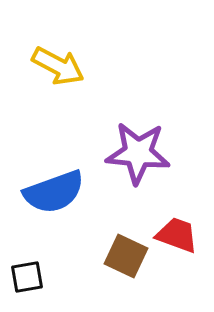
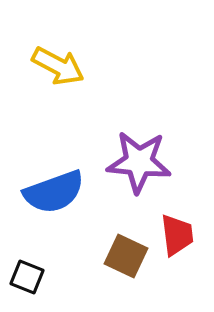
purple star: moved 1 px right, 9 px down
red trapezoid: rotated 63 degrees clockwise
black square: rotated 32 degrees clockwise
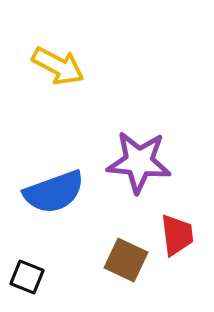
brown square: moved 4 px down
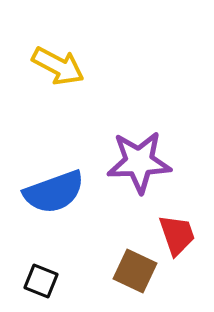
purple star: rotated 8 degrees counterclockwise
red trapezoid: rotated 12 degrees counterclockwise
brown square: moved 9 px right, 11 px down
black square: moved 14 px right, 4 px down
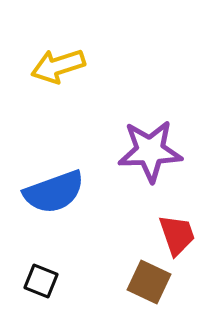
yellow arrow: rotated 134 degrees clockwise
purple star: moved 11 px right, 11 px up
brown square: moved 14 px right, 11 px down
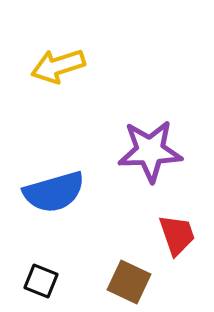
blue semicircle: rotated 4 degrees clockwise
brown square: moved 20 px left
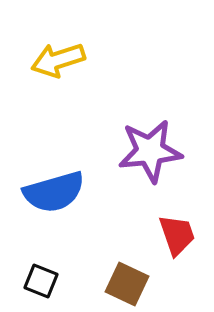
yellow arrow: moved 6 px up
purple star: rotated 4 degrees counterclockwise
brown square: moved 2 px left, 2 px down
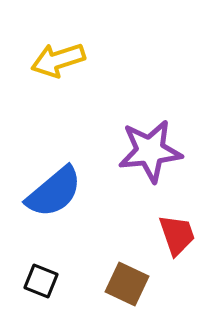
blue semicircle: rotated 24 degrees counterclockwise
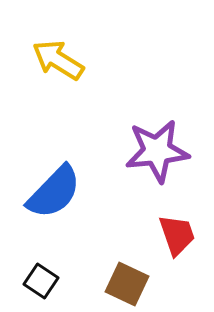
yellow arrow: rotated 50 degrees clockwise
purple star: moved 7 px right
blue semicircle: rotated 6 degrees counterclockwise
black square: rotated 12 degrees clockwise
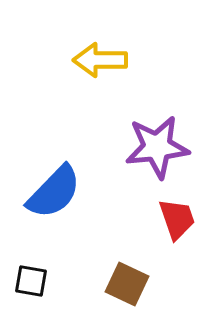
yellow arrow: moved 42 px right; rotated 32 degrees counterclockwise
purple star: moved 4 px up
red trapezoid: moved 16 px up
black square: moved 10 px left; rotated 24 degrees counterclockwise
